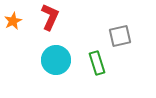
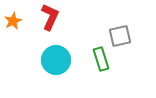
green rectangle: moved 4 px right, 4 px up
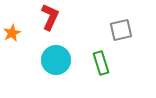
orange star: moved 1 px left, 12 px down
gray square: moved 1 px right, 6 px up
green rectangle: moved 4 px down
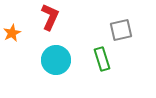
green rectangle: moved 1 px right, 4 px up
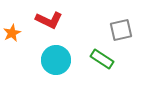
red L-shape: moved 1 px left, 3 px down; rotated 92 degrees clockwise
green rectangle: rotated 40 degrees counterclockwise
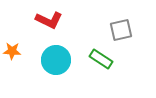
orange star: moved 18 px down; rotated 30 degrees clockwise
green rectangle: moved 1 px left
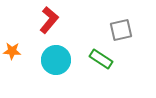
red L-shape: rotated 76 degrees counterclockwise
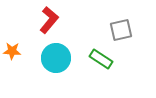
cyan circle: moved 2 px up
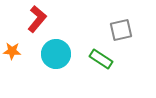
red L-shape: moved 12 px left, 1 px up
cyan circle: moved 4 px up
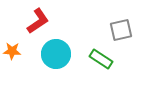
red L-shape: moved 1 px right, 2 px down; rotated 16 degrees clockwise
